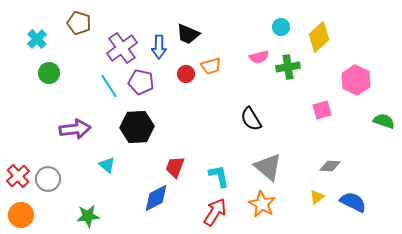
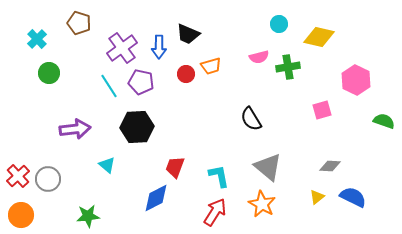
cyan circle: moved 2 px left, 3 px up
yellow diamond: rotated 56 degrees clockwise
blue semicircle: moved 5 px up
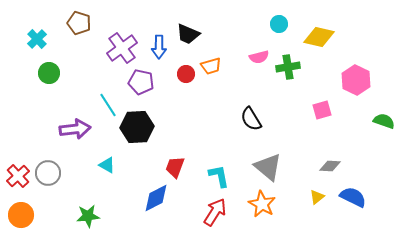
cyan line: moved 1 px left, 19 px down
cyan triangle: rotated 12 degrees counterclockwise
gray circle: moved 6 px up
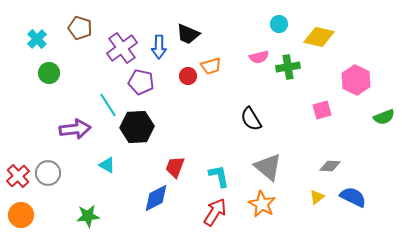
brown pentagon: moved 1 px right, 5 px down
red circle: moved 2 px right, 2 px down
green semicircle: moved 4 px up; rotated 140 degrees clockwise
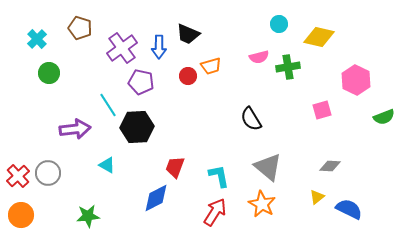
blue semicircle: moved 4 px left, 12 px down
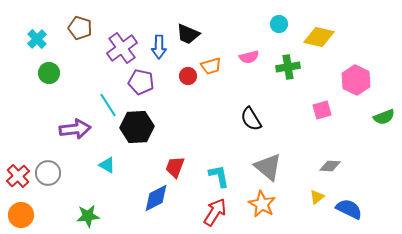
pink semicircle: moved 10 px left
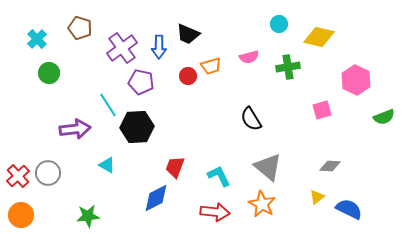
cyan L-shape: rotated 15 degrees counterclockwise
red arrow: rotated 64 degrees clockwise
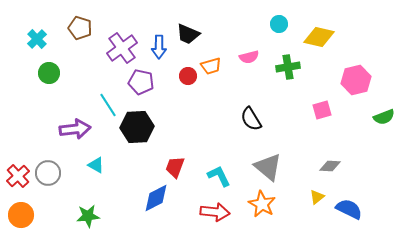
pink hexagon: rotated 20 degrees clockwise
cyan triangle: moved 11 px left
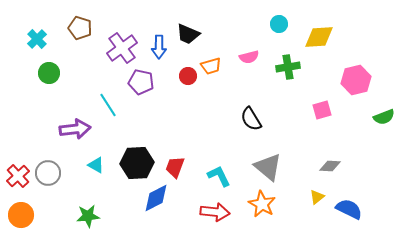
yellow diamond: rotated 16 degrees counterclockwise
black hexagon: moved 36 px down
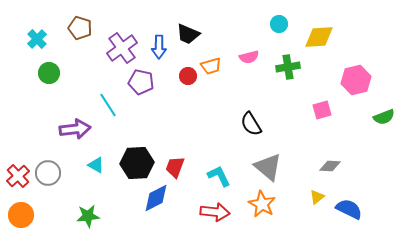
black semicircle: moved 5 px down
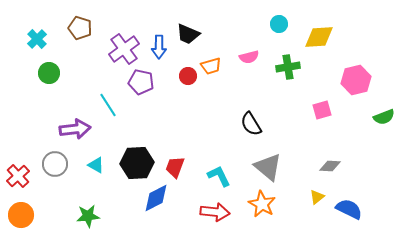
purple cross: moved 2 px right, 1 px down
gray circle: moved 7 px right, 9 px up
